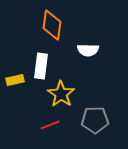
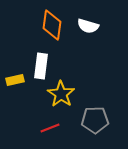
white semicircle: moved 24 px up; rotated 15 degrees clockwise
red line: moved 3 px down
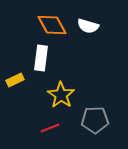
orange diamond: rotated 36 degrees counterclockwise
white rectangle: moved 8 px up
yellow rectangle: rotated 12 degrees counterclockwise
yellow star: moved 1 px down
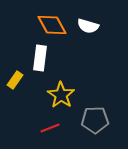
white rectangle: moved 1 px left
yellow rectangle: rotated 30 degrees counterclockwise
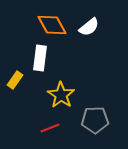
white semicircle: moved 1 px right, 1 px down; rotated 55 degrees counterclockwise
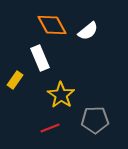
white semicircle: moved 1 px left, 4 px down
white rectangle: rotated 30 degrees counterclockwise
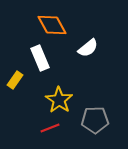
white semicircle: moved 17 px down
yellow star: moved 2 px left, 5 px down
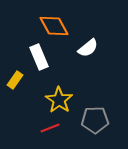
orange diamond: moved 2 px right, 1 px down
white rectangle: moved 1 px left, 1 px up
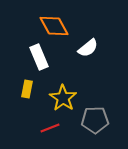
yellow rectangle: moved 12 px right, 9 px down; rotated 24 degrees counterclockwise
yellow star: moved 4 px right, 2 px up
